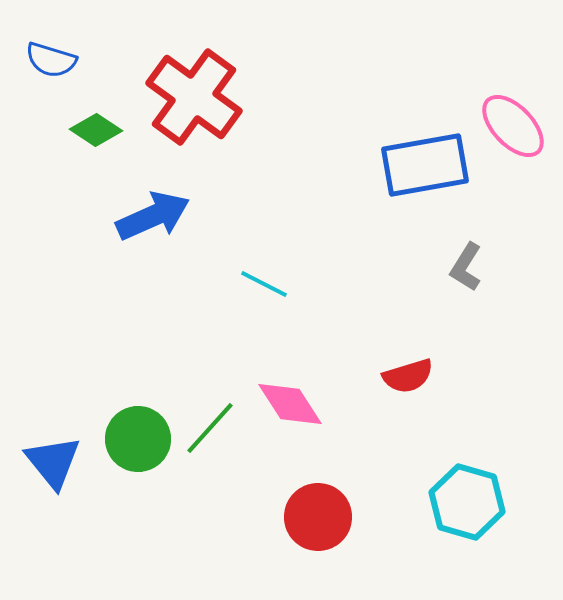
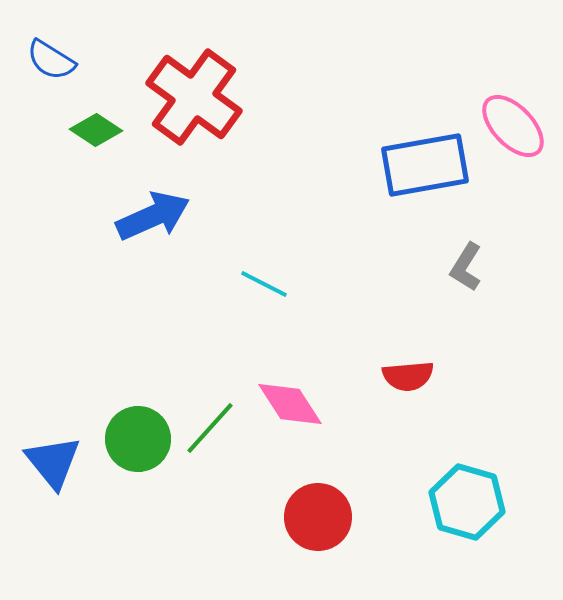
blue semicircle: rotated 15 degrees clockwise
red semicircle: rotated 12 degrees clockwise
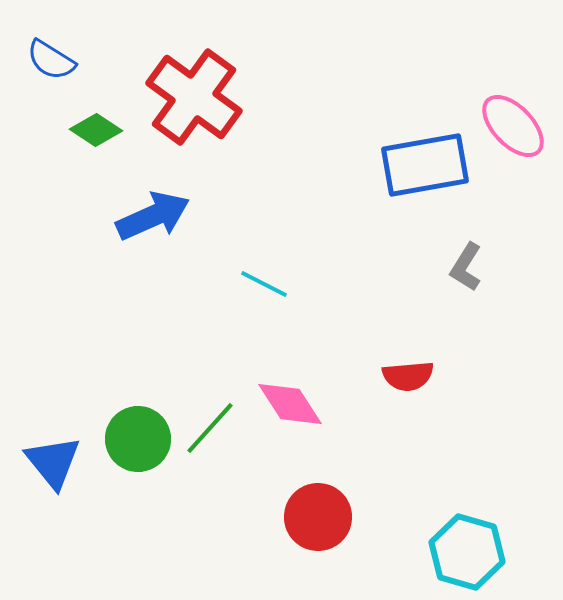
cyan hexagon: moved 50 px down
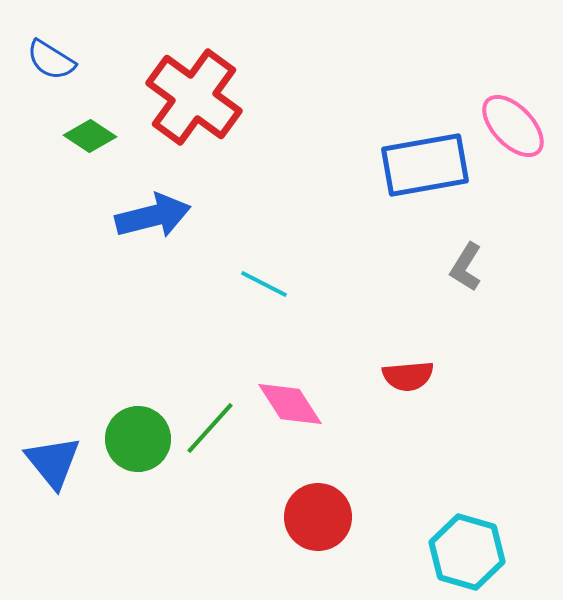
green diamond: moved 6 px left, 6 px down
blue arrow: rotated 10 degrees clockwise
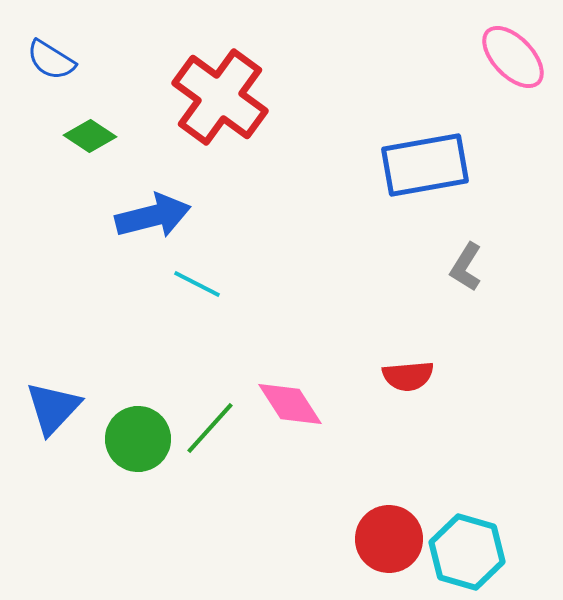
red cross: moved 26 px right
pink ellipse: moved 69 px up
cyan line: moved 67 px left
blue triangle: moved 54 px up; rotated 22 degrees clockwise
red circle: moved 71 px right, 22 px down
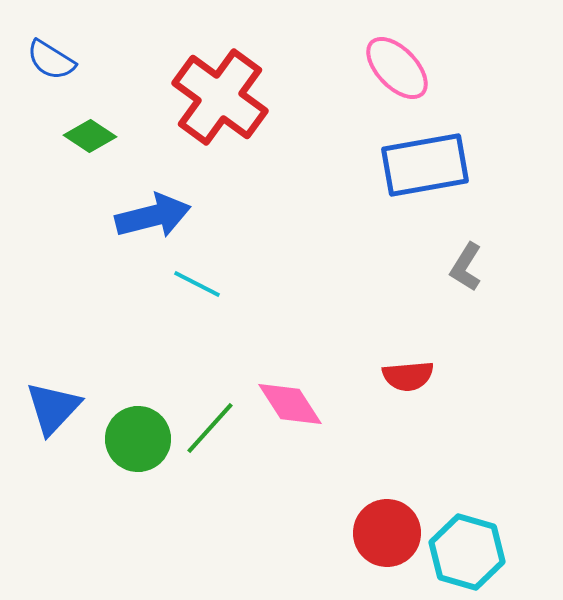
pink ellipse: moved 116 px left, 11 px down
red circle: moved 2 px left, 6 px up
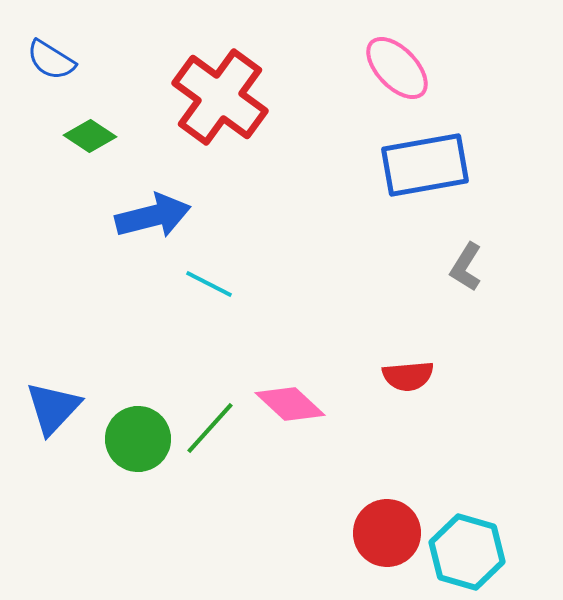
cyan line: moved 12 px right
pink diamond: rotated 14 degrees counterclockwise
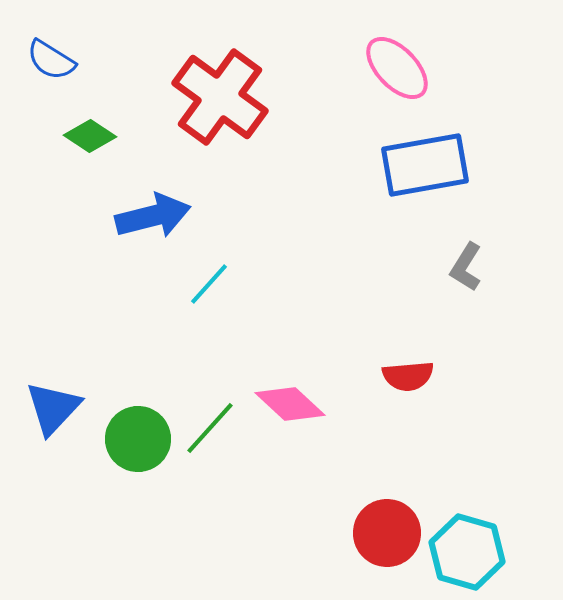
cyan line: rotated 75 degrees counterclockwise
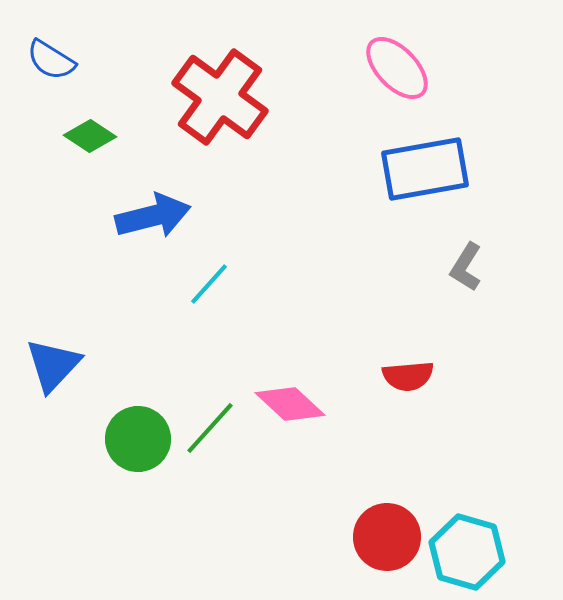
blue rectangle: moved 4 px down
blue triangle: moved 43 px up
red circle: moved 4 px down
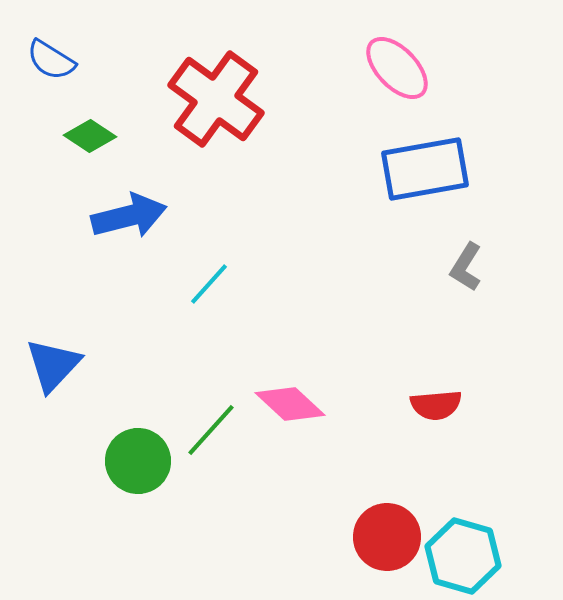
red cross: moved 4 px left, 2 px down
blue arrow: moved 24 px left
red semicircle: moved 28 px right, 29 px down
green line: moved 1 px right, 2 px down
green circle: moved 22 px down
cyan hexagon: moved 4 px left, 4 px down
